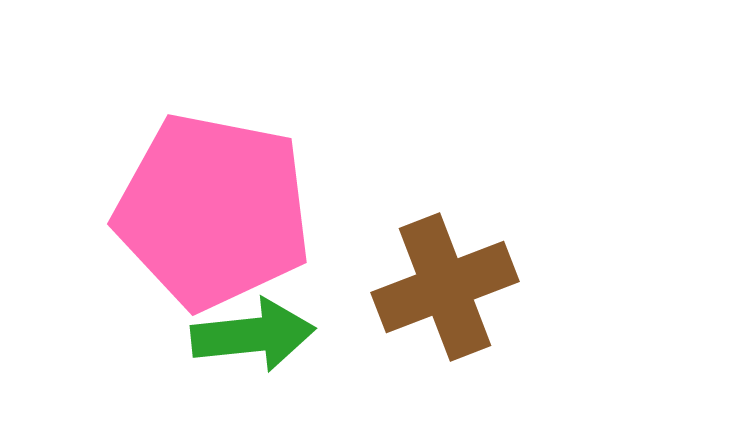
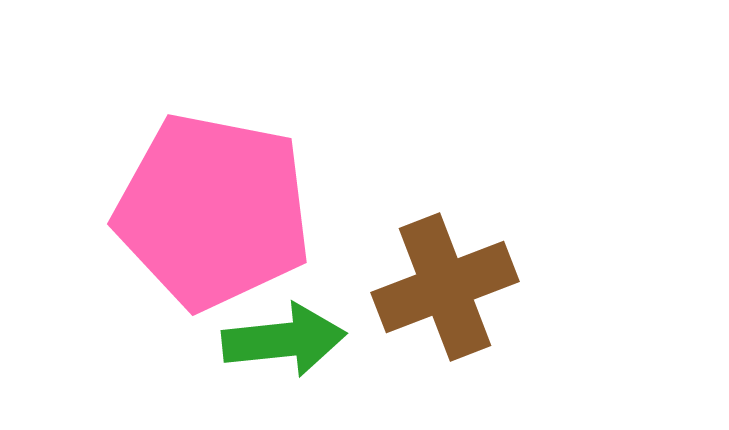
green arrow: moved 31 px right, 5 px down
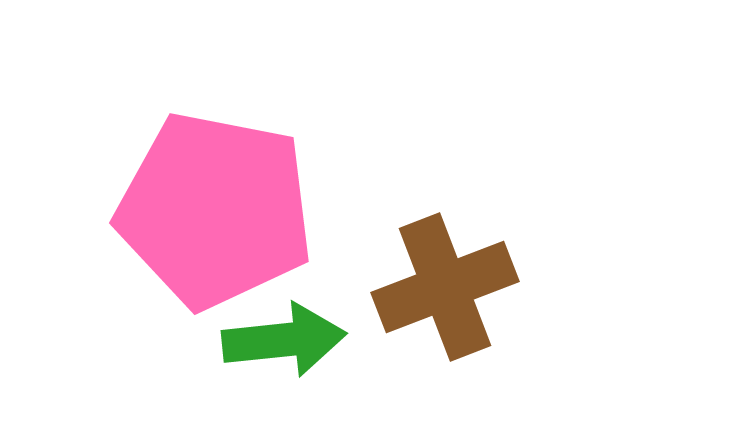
pink pentagon: moved 2 px right, 1 px up
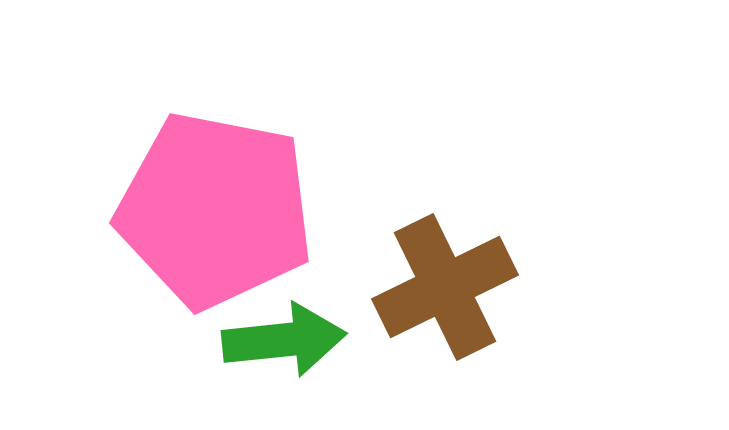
brown cross: rotated 5 degrees counterclockwise
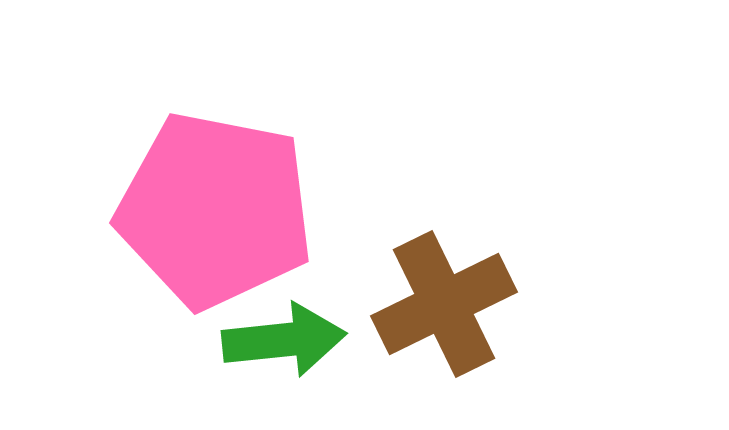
brown cross: moved 1 px left, 17 px down
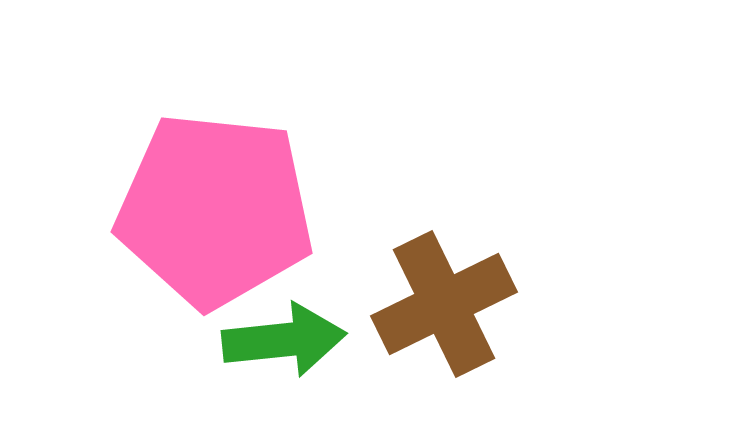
pink pentagon: rotated 5 degrees counterclockwise
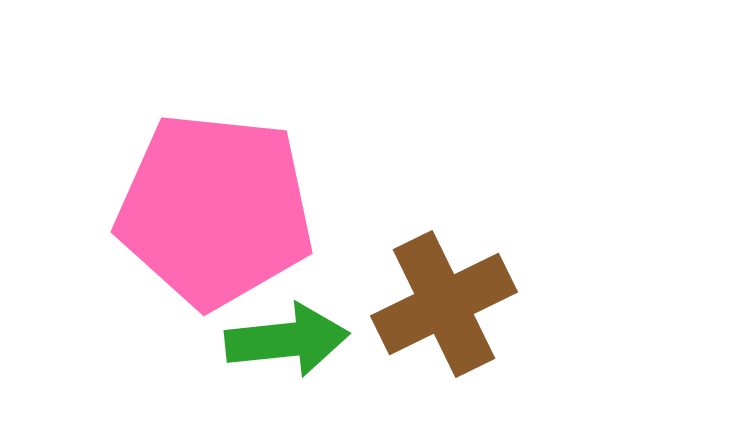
green arrow: moved 3 px right
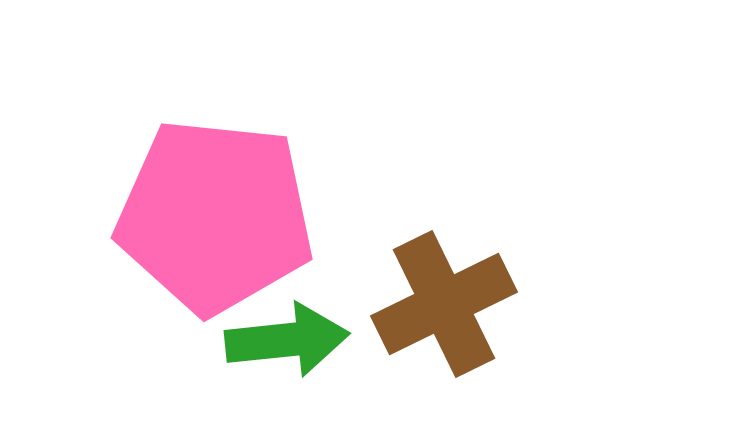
pink pentagon: moved 6 px down
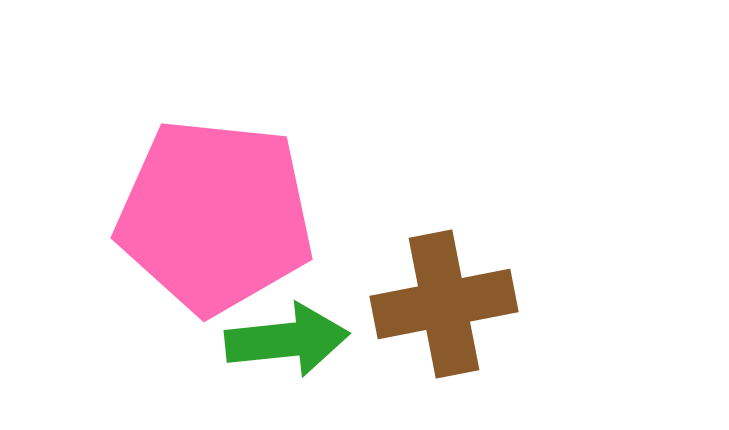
brown cross: rotated 15 degrees clockwise
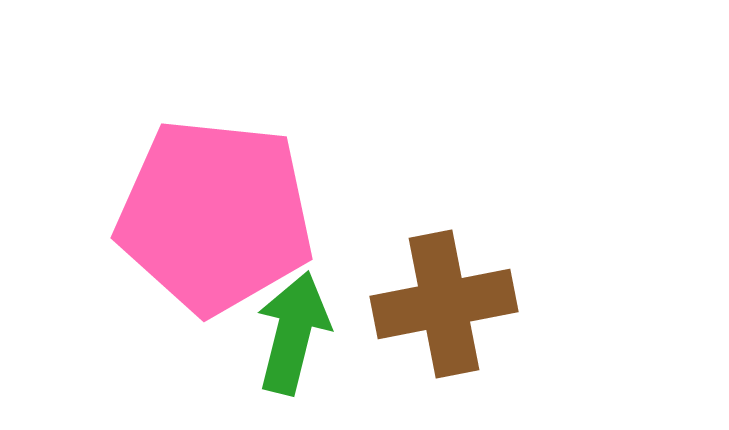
green arrow: moved 6 px right, 7 px up; rotated 70 degrees counterclockwise
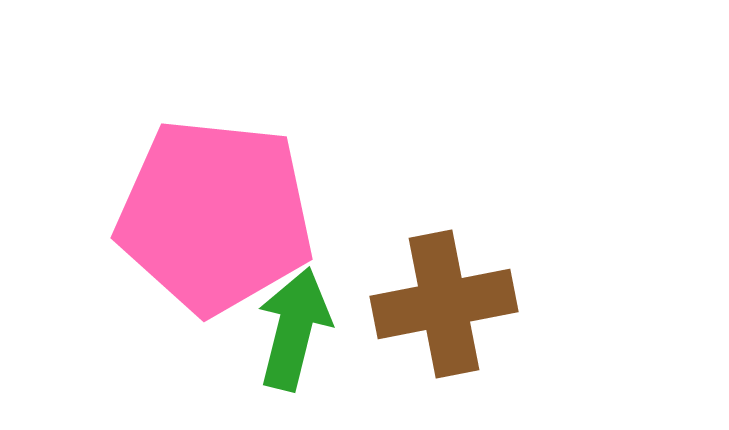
green arrow: moved 1 px right, 4 px up
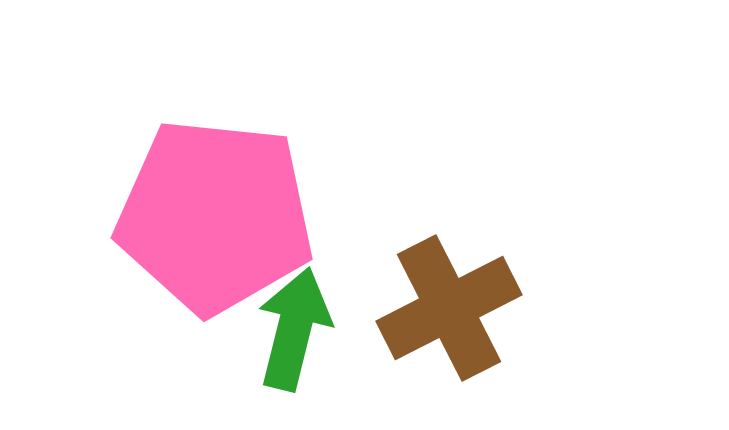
brown cross: moved 5 px right, 4 px down; rotated 16 degrees counterclockwise
